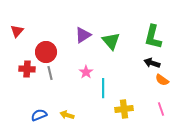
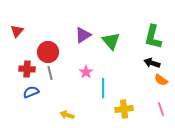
red circle: moved 2 px right
orange semicircle: moved 1 px left
blue semicircle: moved 8 px left, 23 px up
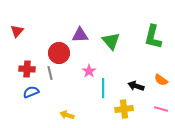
purple triangle: moved 3 px left; rotated 30 degrees clockwise
red circle: moved 11 px right, 1 px down
black arrow: moved 16 px left, 23 px down
pink star: moved 3 px right, 1 px up
pink line: rotated 56 degrees counterclockwise
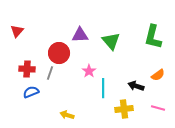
gray line: rotated 32 degrees clockwise
orange semicircle: moved 3 px left, 5 px up; rotated 72 degrees counterclockwise
pink line: moved 3 px left, 1 px up
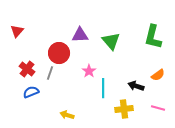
red cross: rotated 35 degrees clockwise
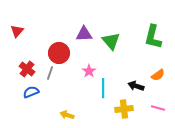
purple triangle: moved 4 px right, 1 px up
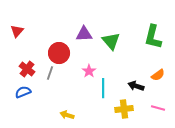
blue semicircle: moved 8 px left
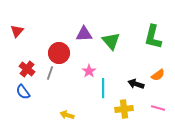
black arrow: moved 2 px up
blue semicircle: rotated 105 degrees counterclockwise
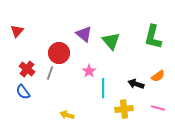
purple triangle: rotated 42 degrees clockwise
orange semicircle: moved 1 px down
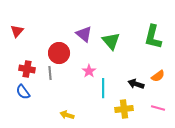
red cross: rotated 28 degrees counterclockwise
gray line: rotated 24 degrees counterclockwise
